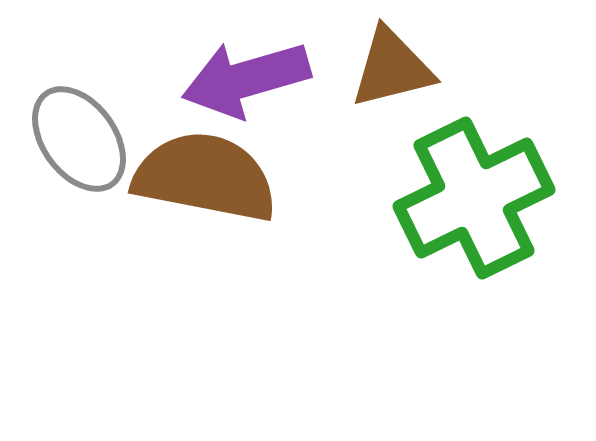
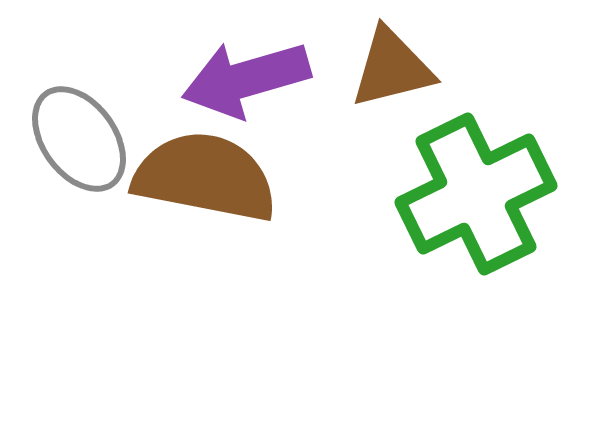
green cross: moved 2 px right, 4 px up
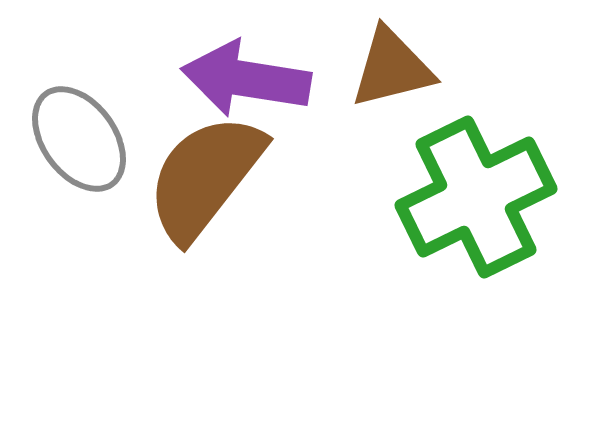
purple arrow: rotated 25 degrees clockwise
brown semicircle: rotated 63 degrees counterclockwise
green cross: moved 3 px down
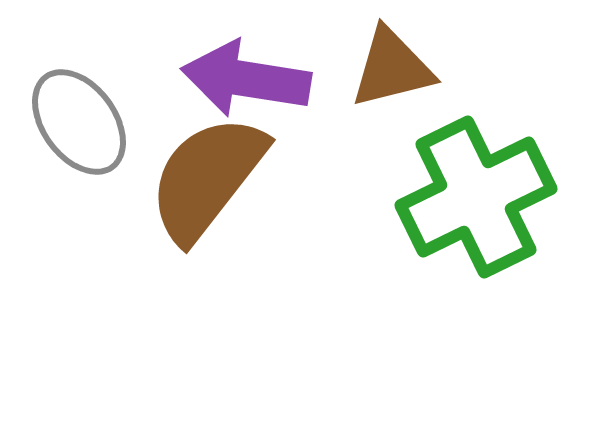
gray ellipse: moved 17 px up
brown semicircle: moved 2 px right, 1 px down
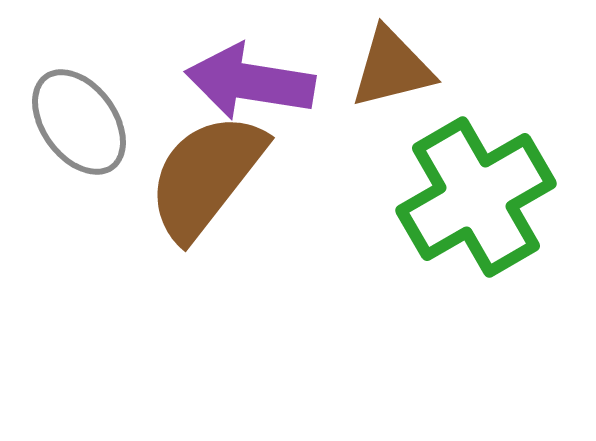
purple arrow: moved 4 px right, 3 px down
brown semicircle: moved 1 px left, 2 px up
green cross: rotated 4 degrees counterclockwise
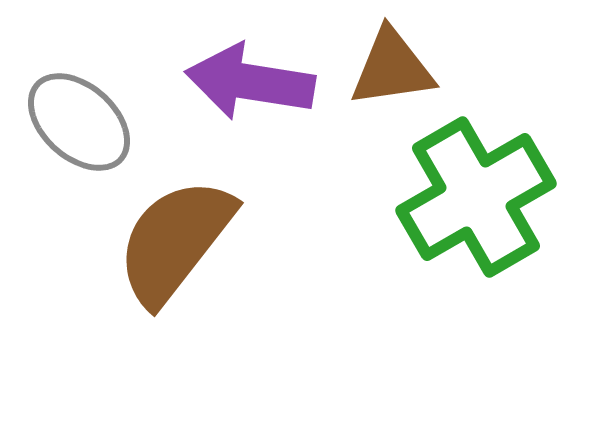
brown triangle: rotated 6 degrees clockwise
gray ellipse: rotated 12 degrees counterclockwise
brown semicircle: moved 31 px left, 65 px down
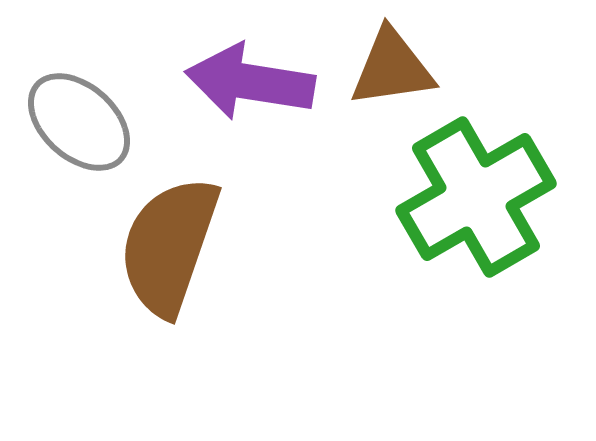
brown semicircle: moved 6 px left, 5 px down; rotated 19 degrees counterclockwise
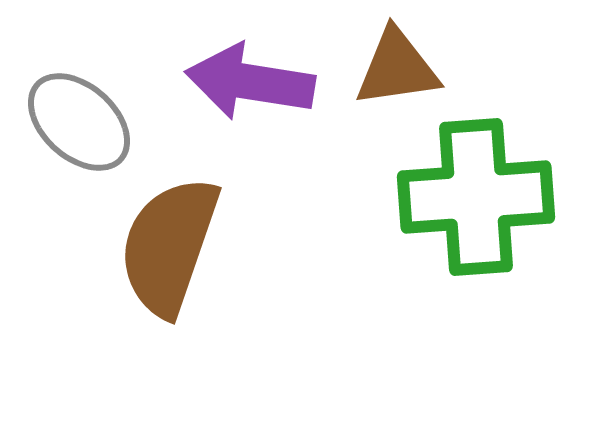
brown triangle: moved 5 px right
green cross: rotated 26 degrees clockwise
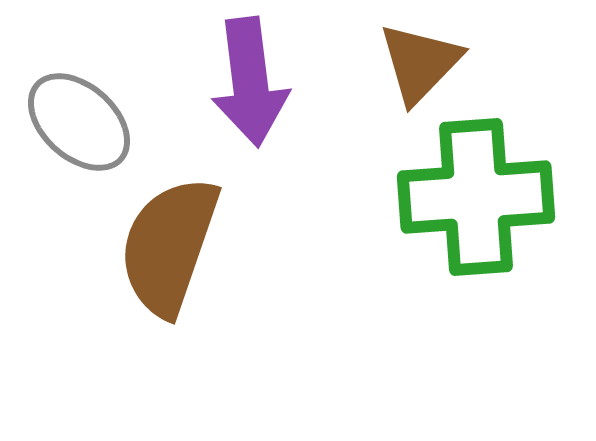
brown triangle: moved 23 px right, 5 px up; rotated 38 degrees counterclockwise
purple arrow: rotated 106 degrees counterclockwise
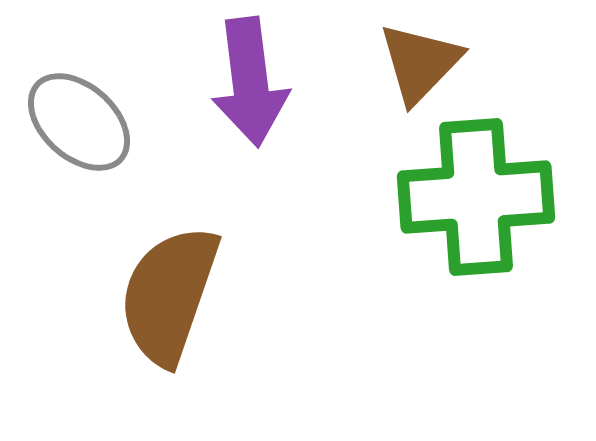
brown semicircle: moved 49 px down
